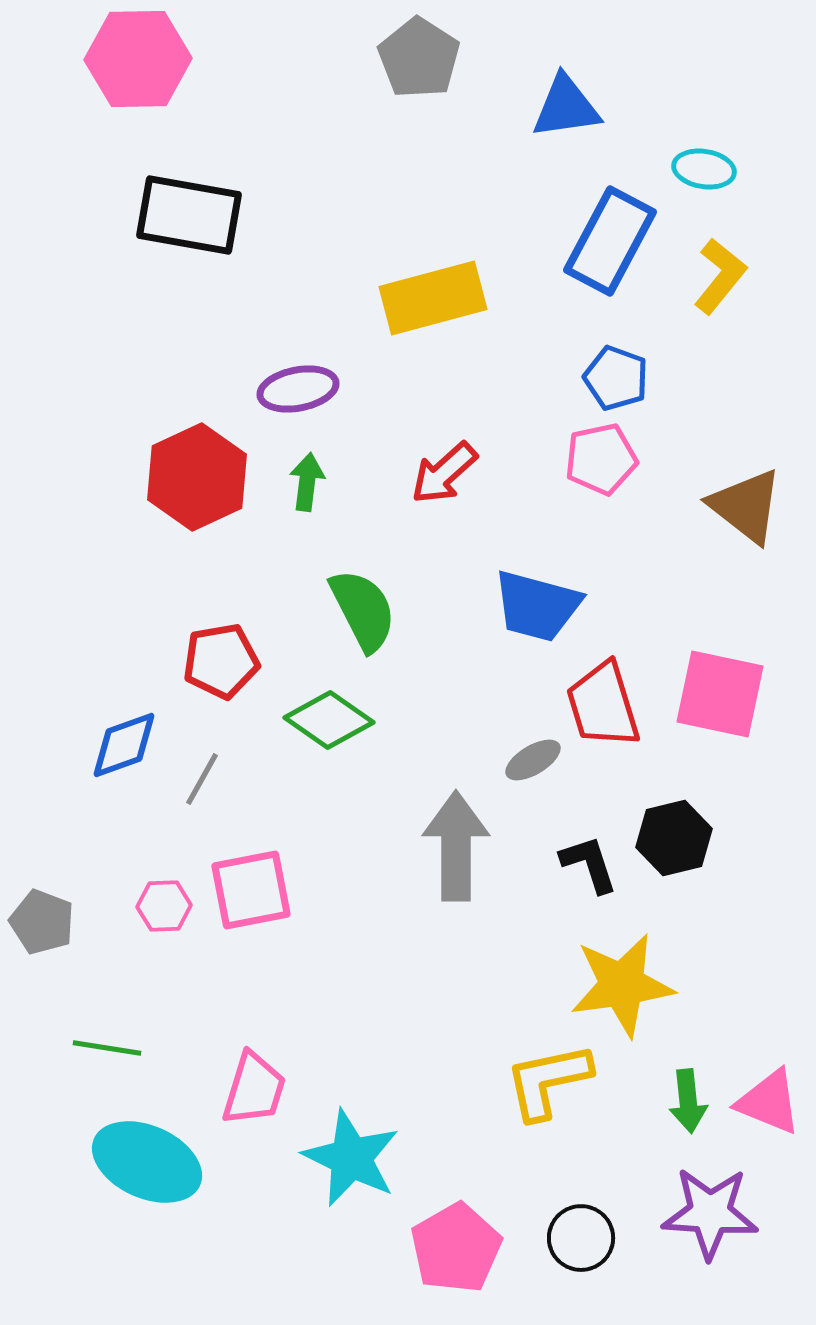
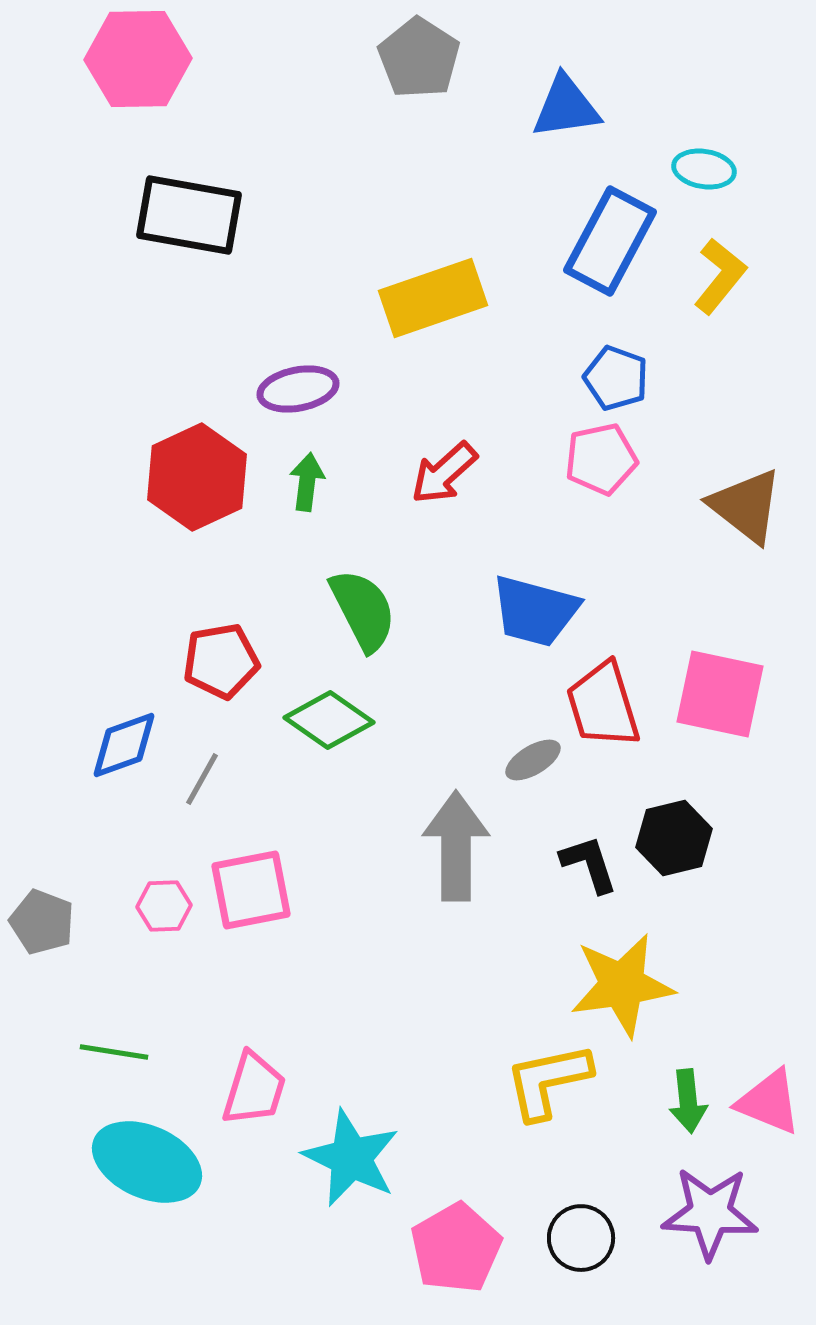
yellow rectangle at (433, 298): rotated 4 degrees counterclockwise
blue trapezoid at (537, 606): moved 2 px left, 5 px down
green line at (107, 1048): moved 7 px right, 4 px down
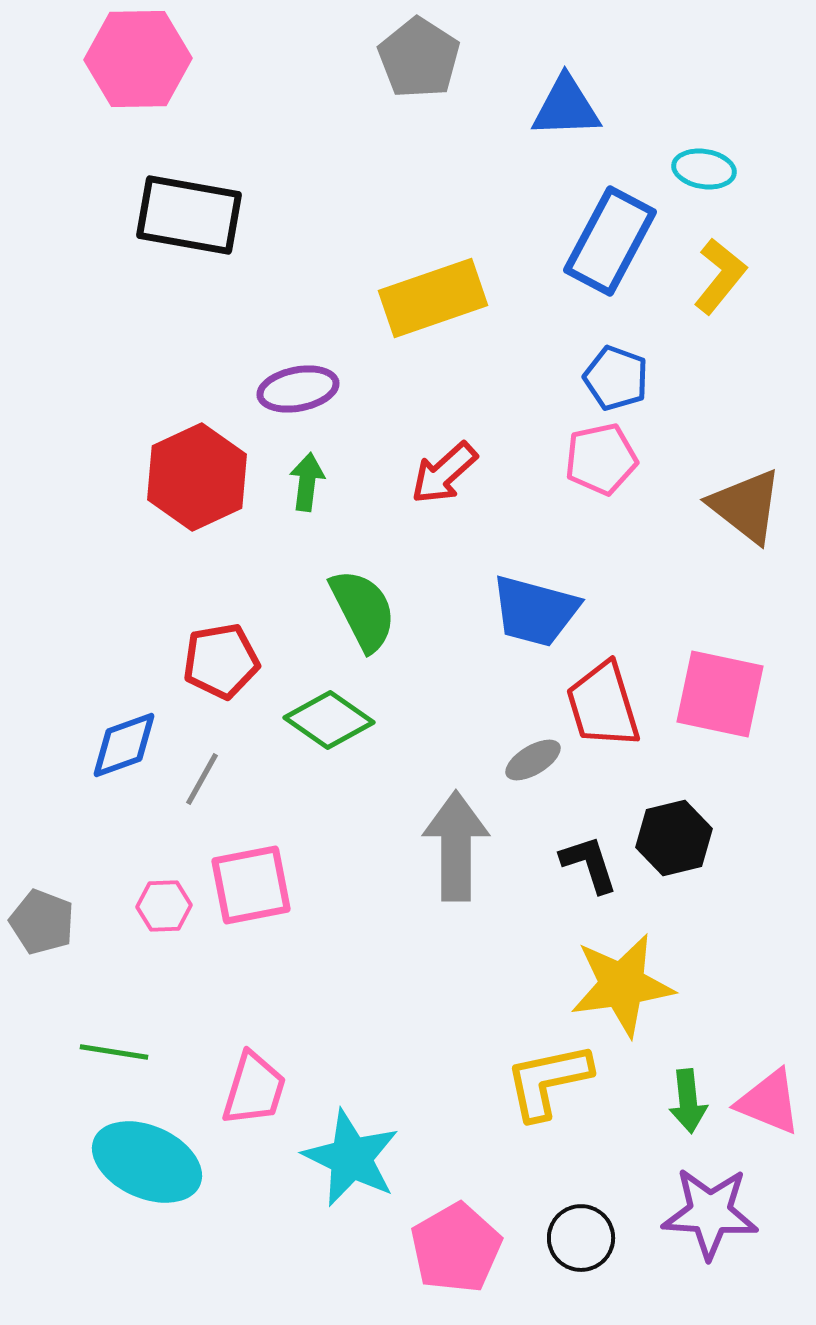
blue triangle at (566, 107): rotated 6 degrees clockwise
pink square at (251, 890): moved 5 px up
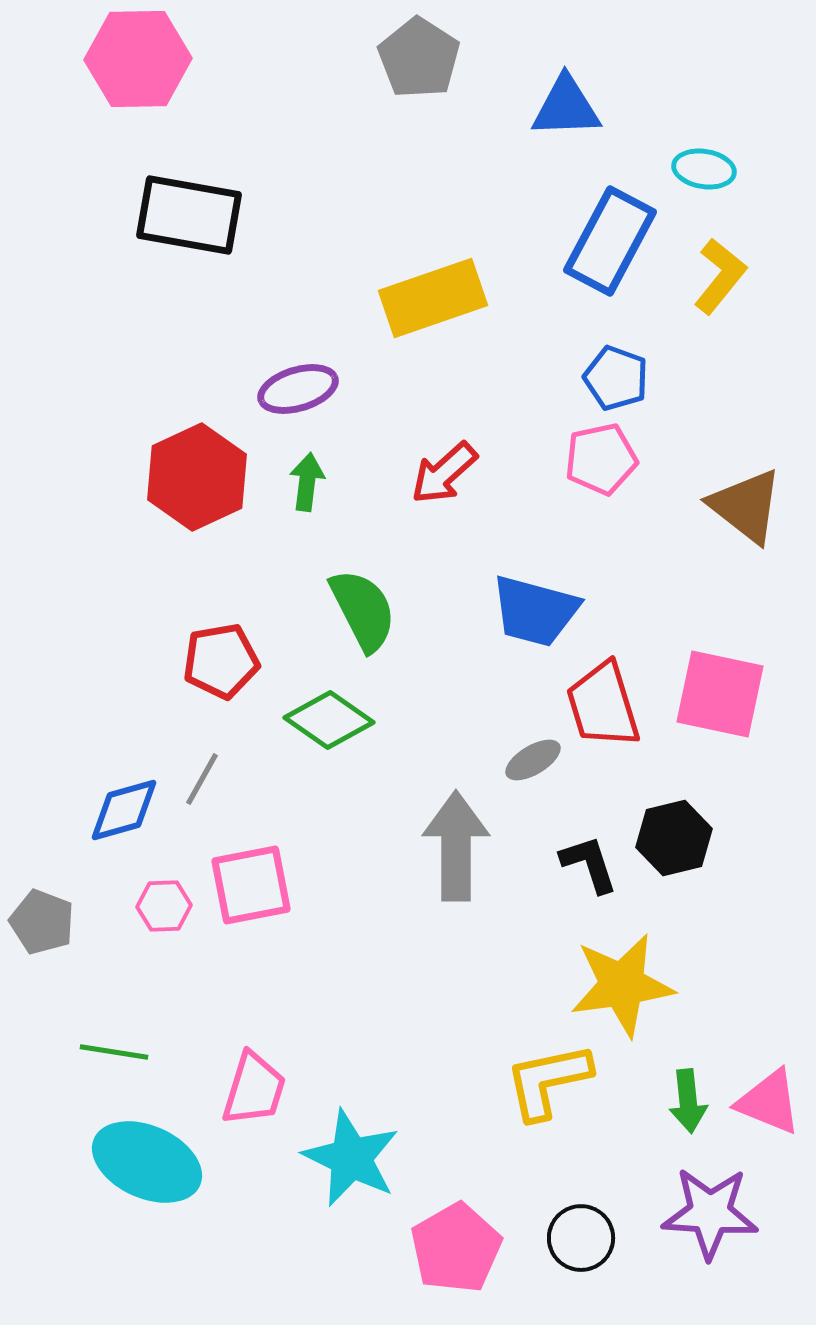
purple ellipse at (298, 389): rotated 6 degrees counterclockwise
blue diamond at (124, 745): moved 65 px down; rotated 4 degrees clockwise
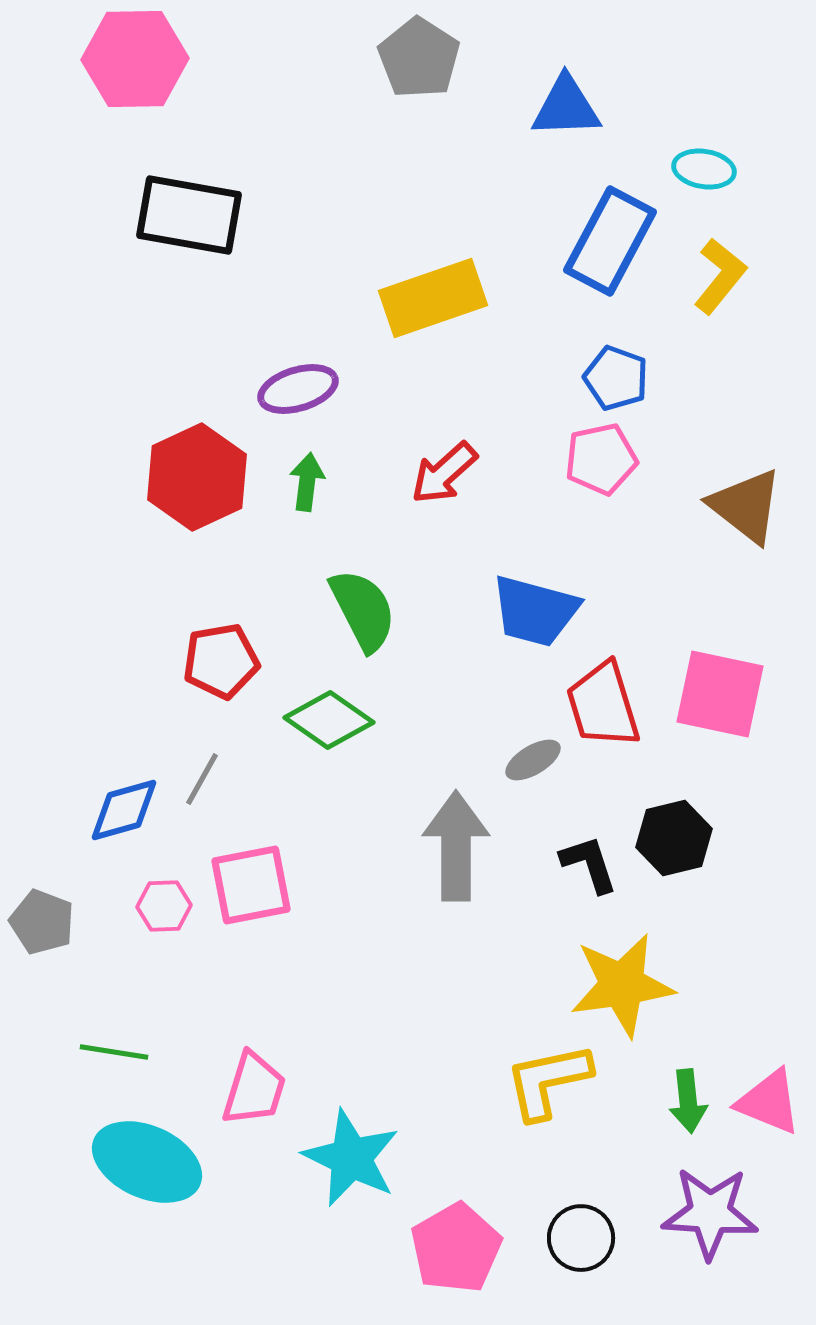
pink hexagon at (138, 59): moved 3 px left
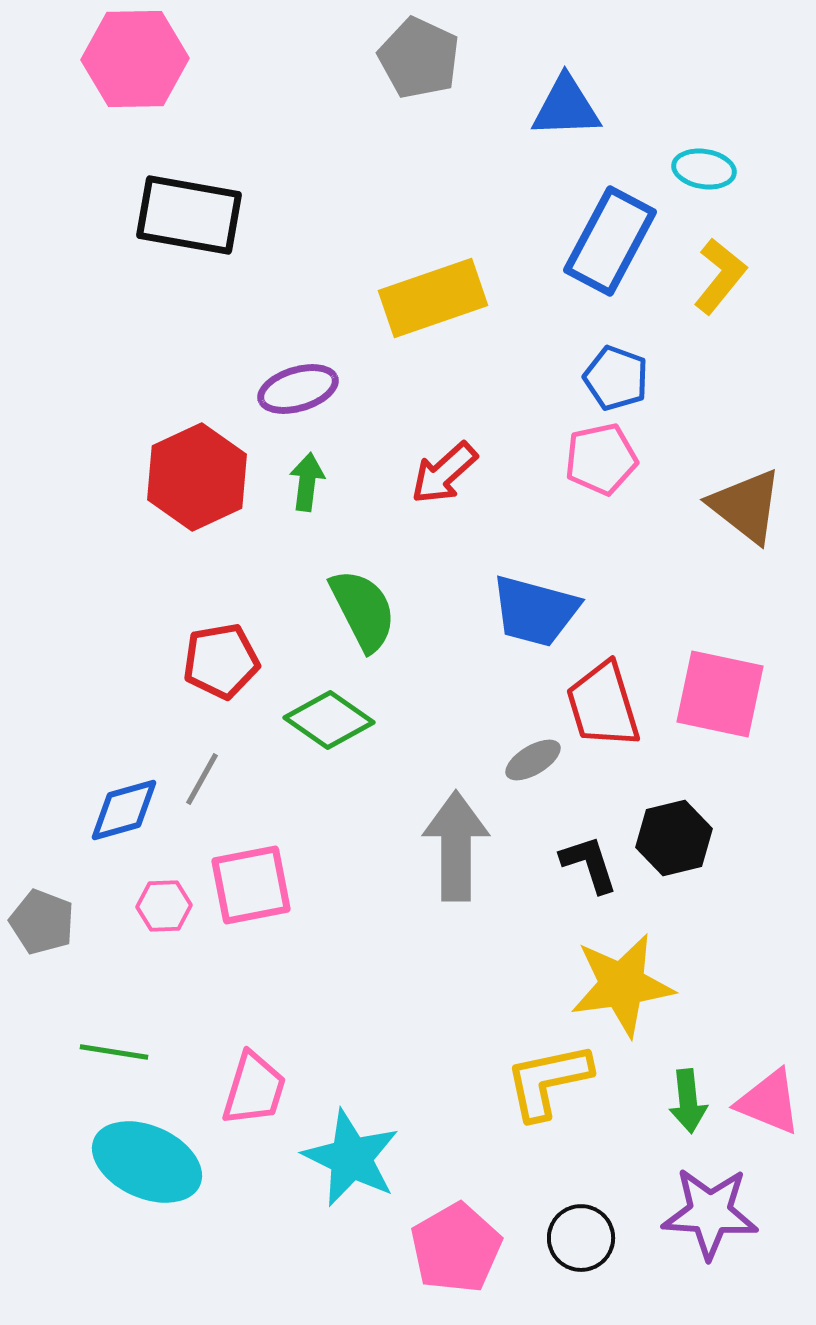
gray pentagon at (419, 58): rotated 8 degrees counterclockwise
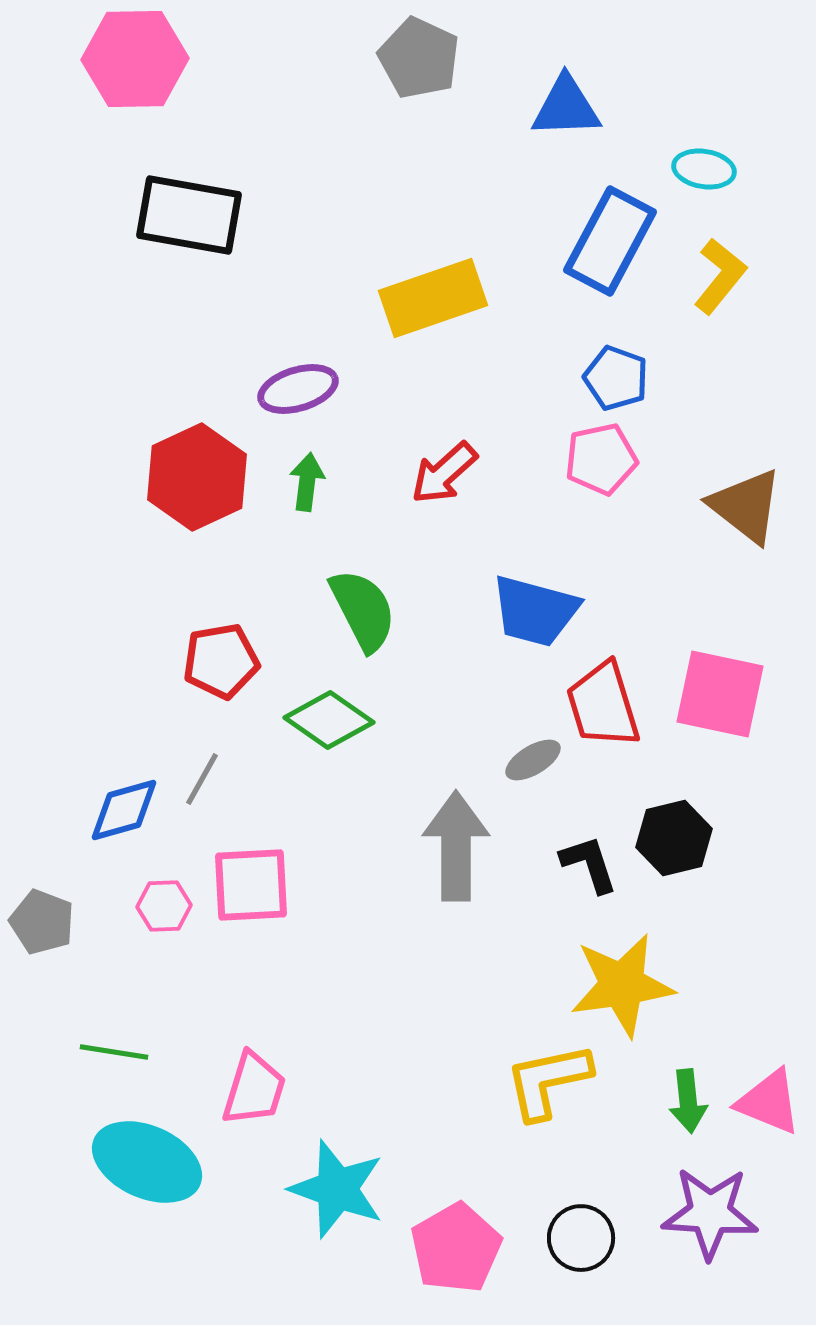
pink square at (251, 885): rotated 8 degrees clockwise
cyan star at (351, 1158): moved 14 px left, 31 px down; rotated 6 degrees counterclockwise
